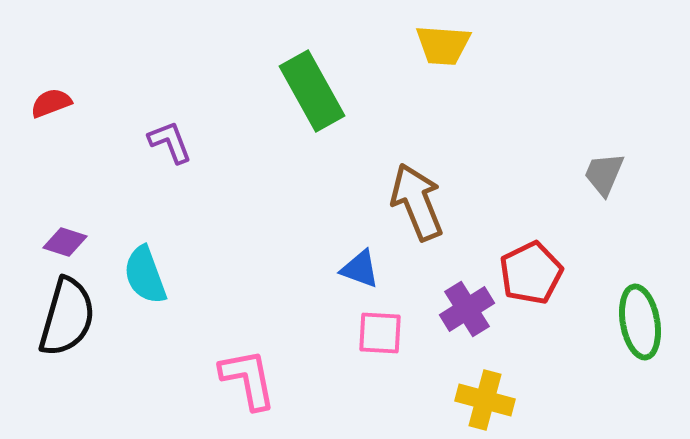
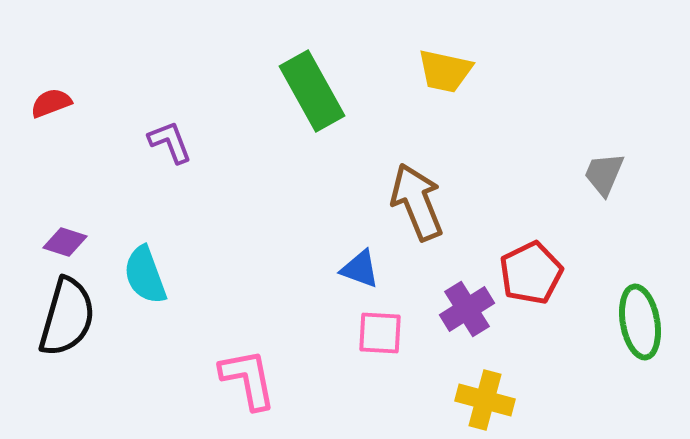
yellow trapezoid: moved 2 px right, 26 px down; rotated 8 degrees clockwise
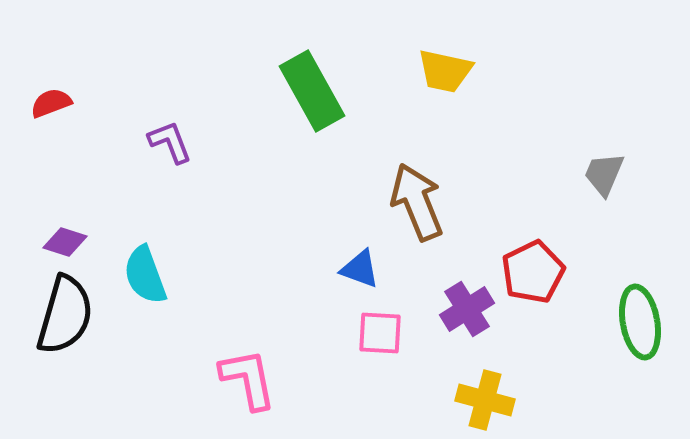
red pentagon: moved 2 px right, 1 px up
black semicircle: moved 2 px left, 2 px up
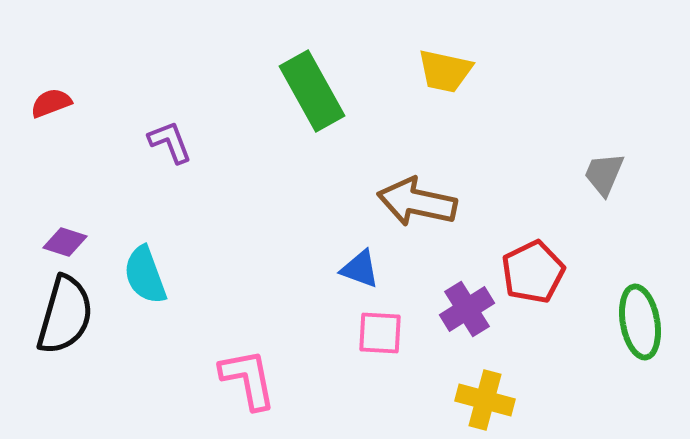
brown arrow: rotated 56 degrees counterclockwise
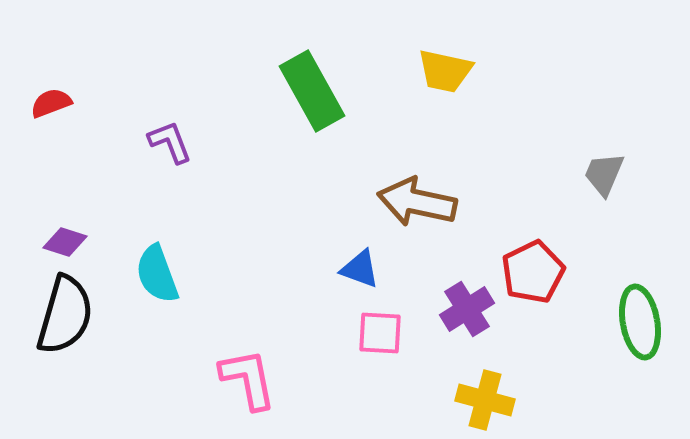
cyan semicircle: moved 12 px right, 1 px up
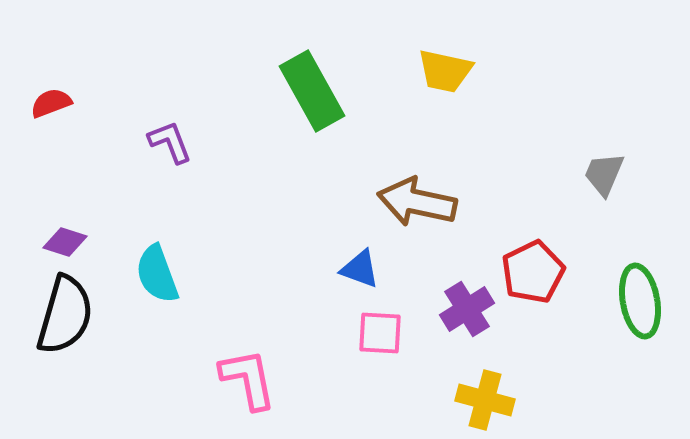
green ellipse: moved 21 px up
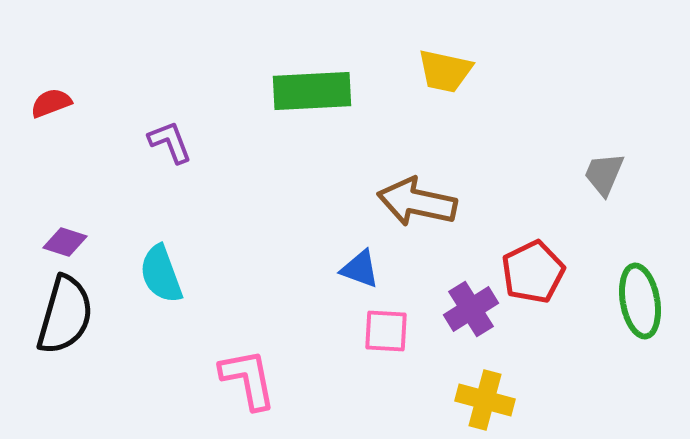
green rectangle: rotated 64 degrees counterclockwise
cyan semicircle: moved 4 px right
purple cross: moved 4 px right
pink square: moved 6 px right, 2 px up
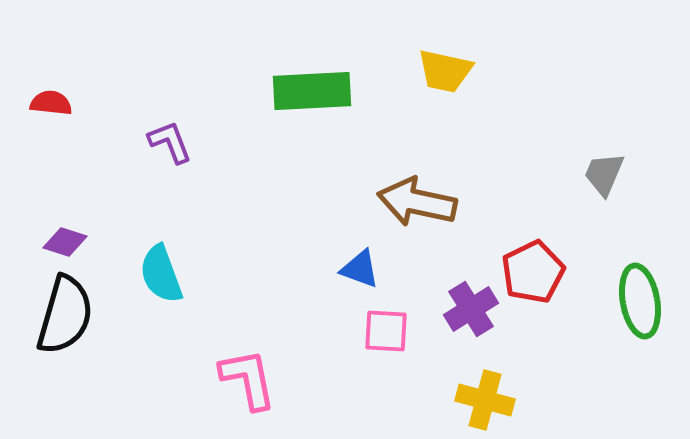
red semicircle: rotated 27 degrees clockwise
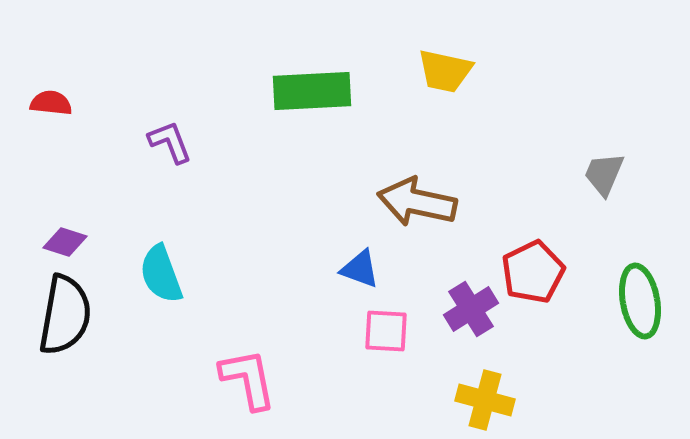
black semicircle: rotated 6 degrees counterclockwise
